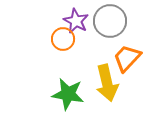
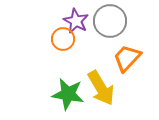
yellow arrow: moved 6 px left, 5 px down; rotated 18 degrees counterclockwise
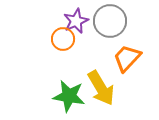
purple star: rotated 20 degrees clockwise
green star: moved 1 px right, 2 px down
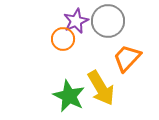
gray circle: moved 2 px left
green star: rotated 16 degrees clockwise
